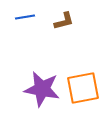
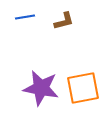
purple star: moved 1 px left, 1 px up
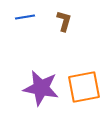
brown L-shape: rotated 60 degrees counterclockwise
orange square: moved 1 px right, 1 px up
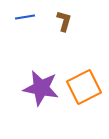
orange square: rotated 16 degrees counterclockwise
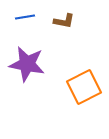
brown L-shape: rotated 85 degrees clockwise
purple star: moved 14 px left, 24 px up
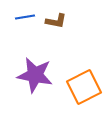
brown L-shape: moved 8 px left
purple star: moved 8 px right, 11 px down
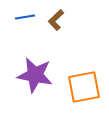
brown L-shape: moved 1 px up; rotated 125 degrees clockwise
orange square: rotated 16 degrees clockwise
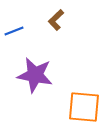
blue line: moved 11 px left, 14 px down; rotated 12 degrees counterclockwise
orange square: moved 20 px down; rotated 16 degrees clockwise
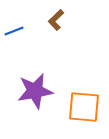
purple star: moved 16 px down; rotated 21 degrees counterclockwise
